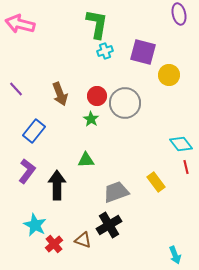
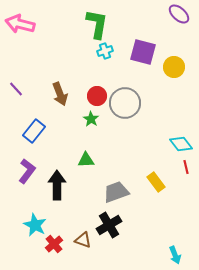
purple ellipse: rotated 35 degrees counterclockwise
yellow circle: moved 5 px right, 8 px up
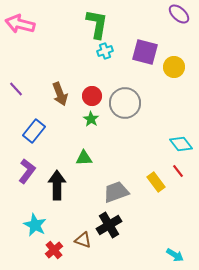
purple square: moved 2 px right
red circle: moved 5 px left
green triangle: moved 2 px left, 2 px up
red line: moved 8 px left, 4 px down; rotated 24 degrees counterclockwise
red cross: moved 6 px down
cyan arrow: rotated 36 degrees counterclockwise
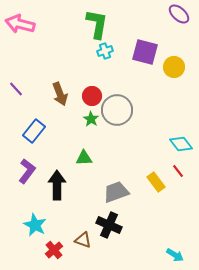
gray circle: moved 8 px left, 7 px down
black cross: rotated 35 degrees counterclockwise
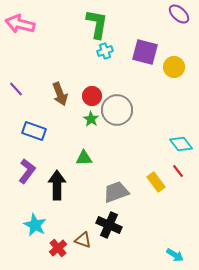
blue rectangle: rotated 70 degrees clockwise
red cross: moved 4 px right, 2 px up
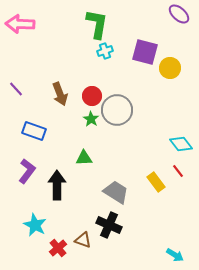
pink arrow: rotated 12 degrees counterclockwise
yellow circle: moved 4 px left, 1 px down
gray trapezoid: rotated 52 degrees clockwise
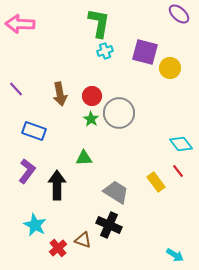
green L-shape: moved 2 px right, 1 px up
brown arrow: rotated 10 degrees clockwise
gray circle: moved 2 px right, 3 px down
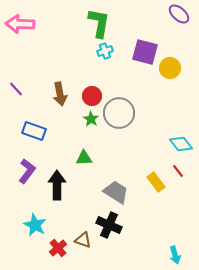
cyan arrow: rotated 42 degrees clockwise
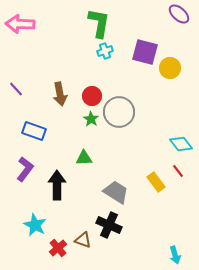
gray circle: moved 1 px up
purple L-shape: moved 2 px left, 2 px up
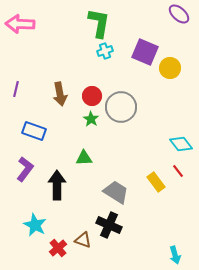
purple square: rotated 8 degrees clockwise
purple line: rotated 56 degrees clockwise
gray circle: moved 2 px right, 5 px up
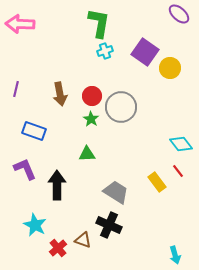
purple square: rotated 12 degrees clockwise
green triangle: moved 3 px right, 4 px up
purple L-shape: rotated 60 degrees counterclockwise
yellow rectangle: moved 1 px right
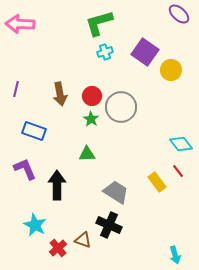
green L-shape: rotated 116 degrees counterclockwise
cyan cross: moved 1 px down
yellow circle: moved 1 px right, 2 px down
